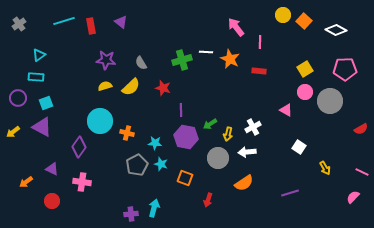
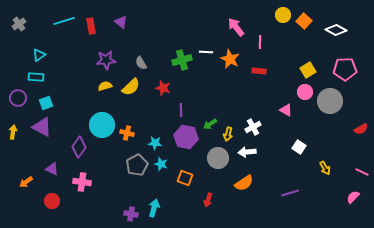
purple star at (106, 60): rotated 12 degrees counterclockwise
yellow square at (305, 69): moved 3 px right, 1 px down
cyan circle at (100, 121): moved 2 px right, 4 px down
yellow arrow at (13, 132): rotated 136 degrees clockwise
purple cross at (131, 214): rotated 16 degrees clockwise
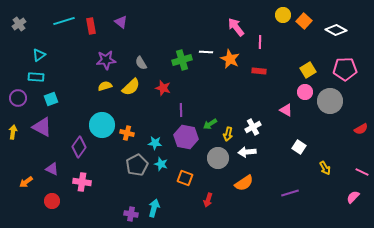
cyan square at (46, 103): moved 5 px right, 4 px up
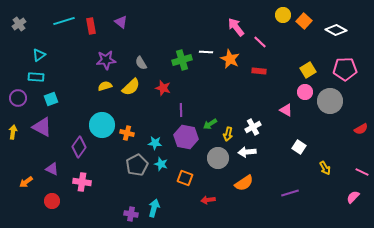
pink line at (260, 42): rotated 48 degrees counterclockwise
red arrow at (208, 200): rotated 64 degrees clockwise
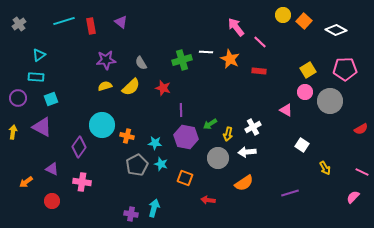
orange cross at (127, 133): moved 3 px down
white square at (299, 147): moved 3 px right, 2 px up
red arrow at (208, 200): rotated 16 degrees clockwise
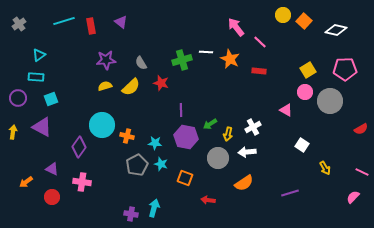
white diamond at (336, 30): rotated 15 degrees counterclockwise
red star at (163, 88): moved 2 px left, 5 px up
red circle at (52, 201): moved 4 px up
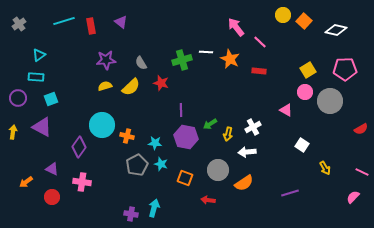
gray circle at (218, 158): moved 12 px down
